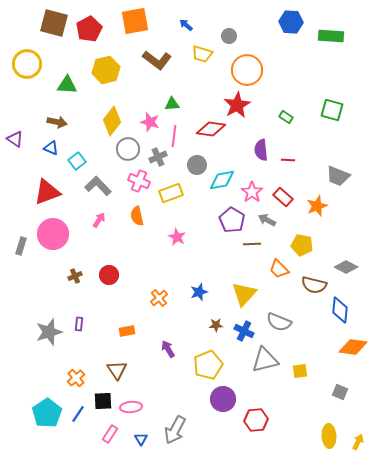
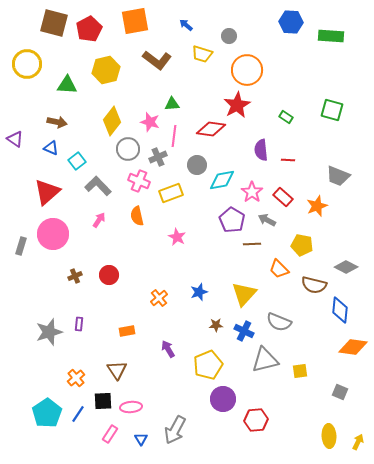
red triangle at (47, 192): rotated 20 degrees counterclockwise
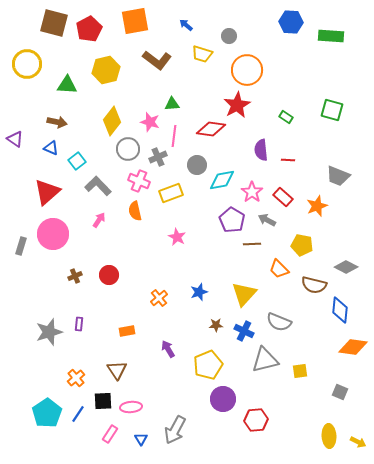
orange semicircle at (137, 216): moved 2 px left, 5 px up
yellow arrow at (358, 442): rotated 91 degrees clockwise
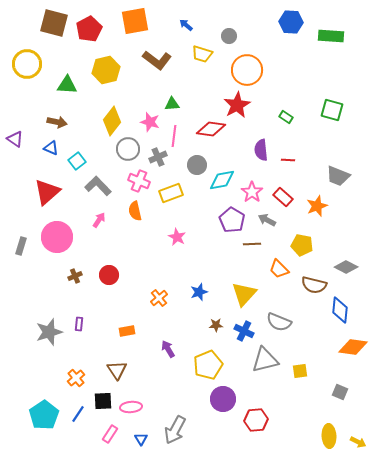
pink circle at (53, 234): moved 4 px right, 3 px down
cyan pentagon at (47, 413): moved 3 px left, 2 px down
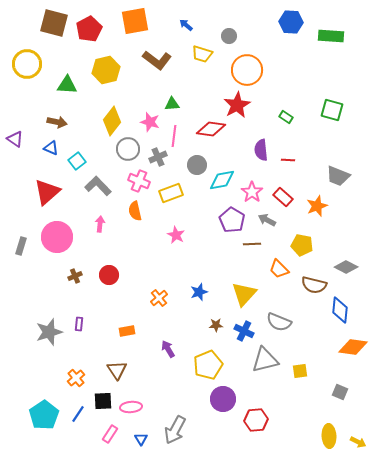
pink arrow at (99, 220): moved 1 px right, 4 px down; rotated 28 degrees counterclockwise
pink star at (177, 237): moved 1 px left, 2 px up
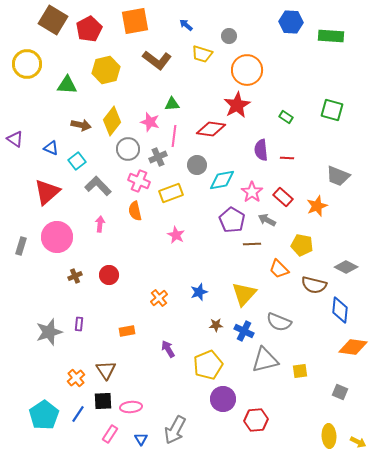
brown square at (54, 23): moved 1 px left, 3 px up; rotated 16 degrees clockwise
brown arrow at (57, 122): moved 24 px right, 3 px down
red line at (288, 160): moved 1 px left, 2 px up
brown triangle at (117, 370): moved 11 px left
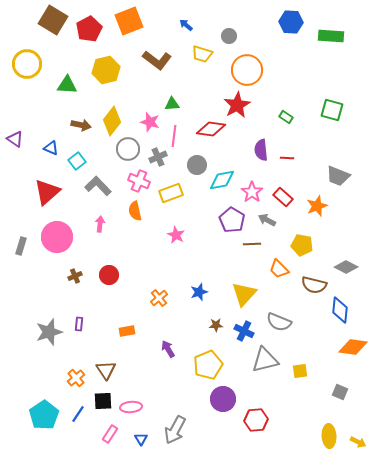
orange square at (135, 21): moved 6 px left; rotated 12 degrees counterclockwise
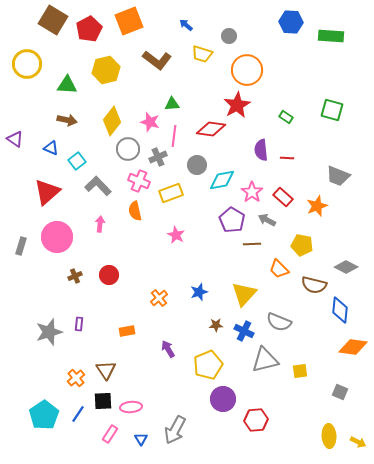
brown arrow at (81, 125): moved 14 px left, 5 px up
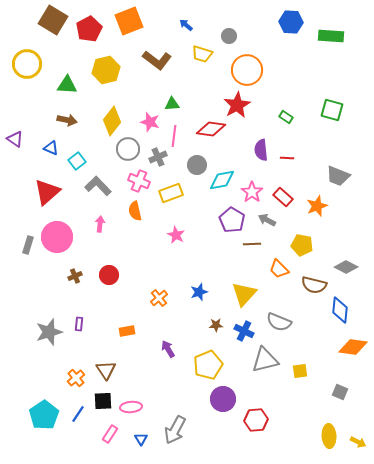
gray rectangle at (21, 246): moved 7 px right, 1 px up
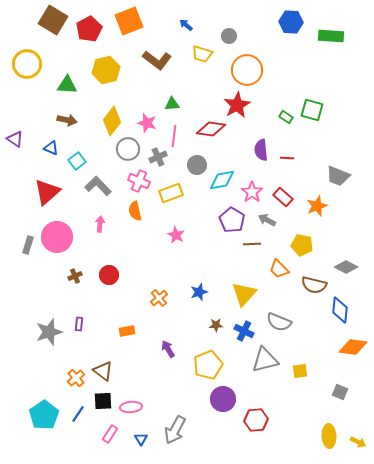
green square at (332, 110): moved 20 px left
pink star at (150, 122): moved 3 px left, 1 px down
brown triangle at (106, 370): moved 3 px left, 1 px down; rotated 20 degrees counterclockwise
